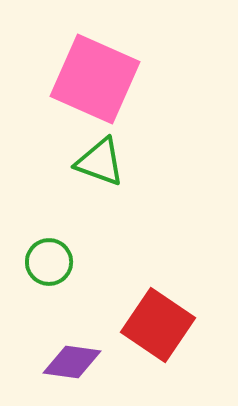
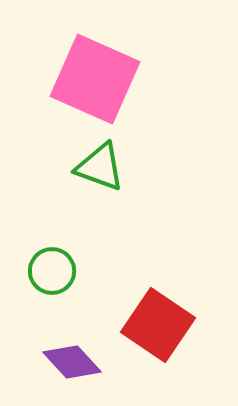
green triangle: moved 5 px down
green circle: moved 3 px right, 9 px down
purple diamond: rotated 40 degrees clockwise
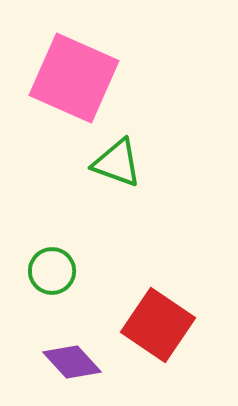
pink square: moved 21 px left, 1 px up
green triangle: moved 17 px right, 4 px up
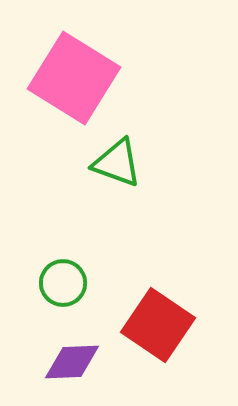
pink square: rotated 8 degrees clockwise
green circle: moved 11 px right, 12 px down
purple diamond: rotated 50 degrees counterclockwise
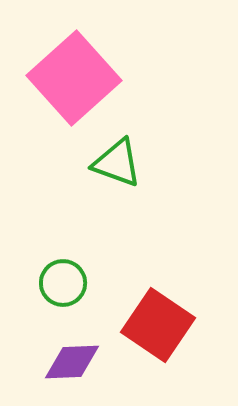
pink square: rotated 16 degrees clockwise
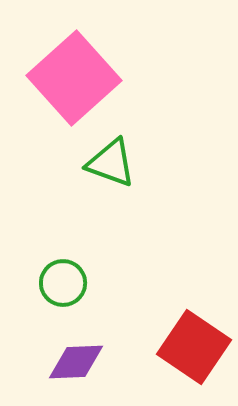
green triangle: moved 6 px left
red square: moved 36 px right, 22 px down
purple diamond: moved 4 px right
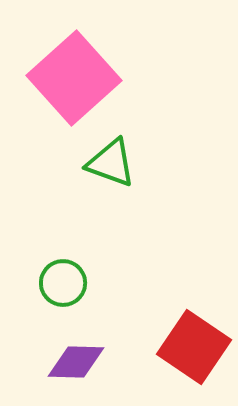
purple diamond: rotated 4 degrees clockwise
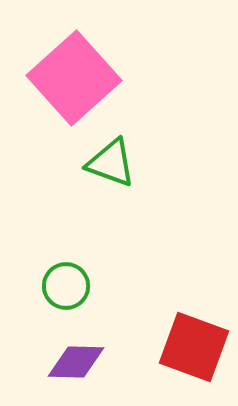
green circle: moved 3 px right, 3 px down
red square: rotated 14 degrees counterclockwise
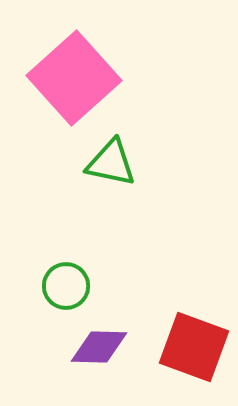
green triangle: rotated 8 degrees counterclockwise
purple diamond: moved 23 px right, 15 px up
